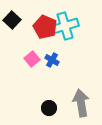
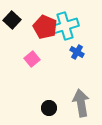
blue cross: moved 25 px right, 8 px up
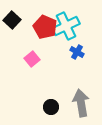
cyan cross: moved 1 px right; rotated 8 degrees counterclockwise
black circle: moved 2 px right, 1 px up
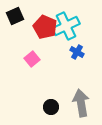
black square: moved 3 px right, 4 px up; rotated 24 degrees clockwise
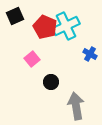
blue cross: moved 13 px right, 2 px down
gray arrow: moved 5 px left, 3 px down
black circle: moved 25 px up
